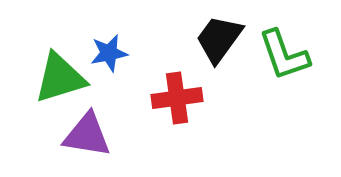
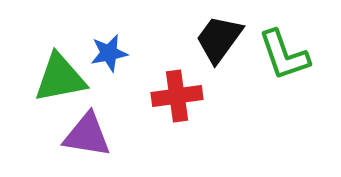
green triangle: rotated 6 degrees clockwise
red cross: moved 2 px up
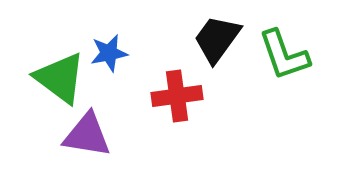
black trapezoid: moved 2 px left
green triangle: rotated 48 degrees clockwise
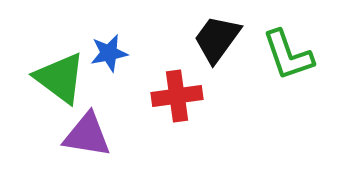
green L-shape: moved 4 px right
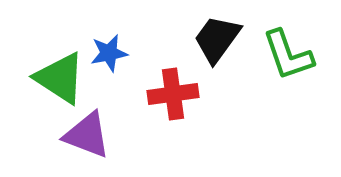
green triangle: rotated 4 degrees counterclockwise
red cross: moved 4 px left, 2 px up
purple triangle: rotated 12 degrees clockwise
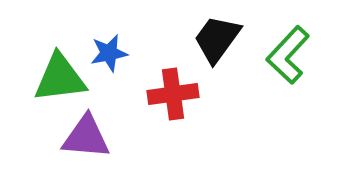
green L-shape: rotated 62 degrees clockwise
green triangle: rotated 40 degrees counterclockwise
purple triangle: moved 1 px left, 2 px down; rotated 16 degrees counterclockwise
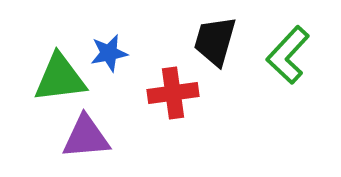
black trapezoid: moved 2 px left, 2 px down; rotated 20 degrees counterclockwise
red cross: moved 1 px up
purple triangle: rotated 10 degrees counterclockwise
